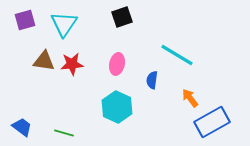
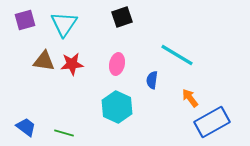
blue trapezoid: moved 4 px right
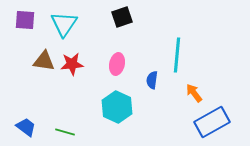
purple square: rotated 20 degrees clockwise
cyan line: rotated 64 degrees clockwise
orange arrow: moved 4 px right, 5 px up
green line: moved 1 px right, 1 px up
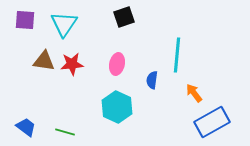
black square: moved 2 px right
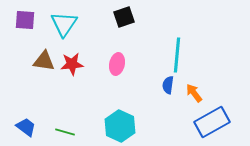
blue semicircle: moved 16 px right, 5 px down
cyan hexagon: moved 3 px right, 19 px down
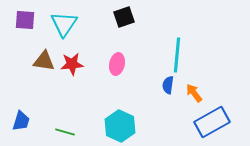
blue trapezoid: moved 5 px left, 6 px up; rotated 70 degrees clockwise
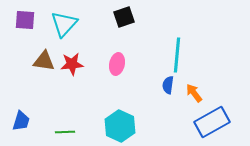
cyan triangle: rotated 8 degrees clockwise
green line: rotated 18 degrees counterclockwise
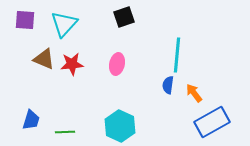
brown triangle: moved 2 px up; rotated 15 degrees clockwise
blue trapezoid: moved 10 px right, 1 px up
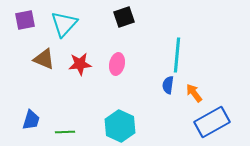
purple square: rotated 15 degrees counterclockwise
red star: moved 8 px right
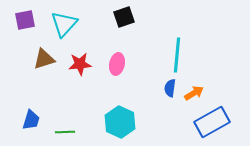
brown triangle: rotated 40 degrees counterclockwise
blue semicircle: moved 2 px right, 3 px down
orange arrow: rotated 96 degrees clockwise
cyan hexagon: moved 4 px up
